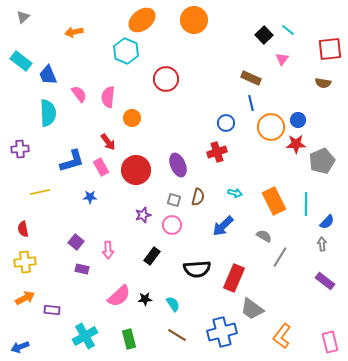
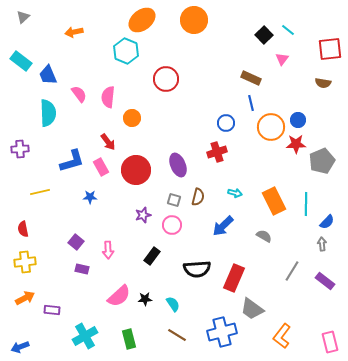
gray line at (280, 257): moved 12 px right, 14 px down
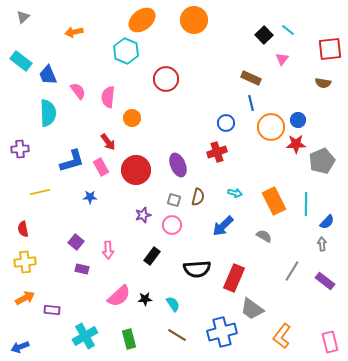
pink semicircle at (79, 94): moved 1 px left, 3 px up
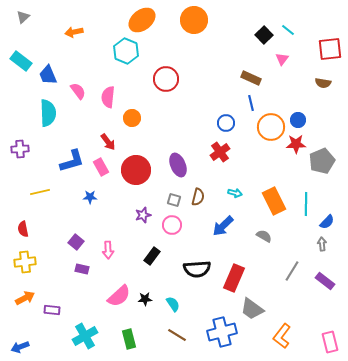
red cross at (217, 152): moved 3 px right; rotated 18 degrees counterclockwise
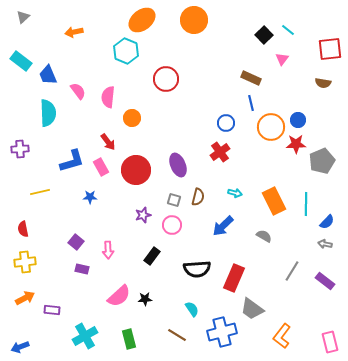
gray arrow at (322, 244): moved 3 px right; rotated 72 degrees counterclockwise
cyan semicircle at (173, 304): moved 19 px right, 5 px down
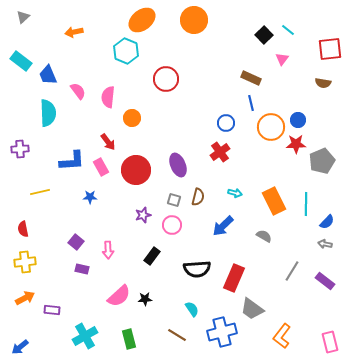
blue L-shape at (72, 161): rotated 12 degrees clockwise
blue arrow at (20, 347): rotated 18 degrees counterclockwise
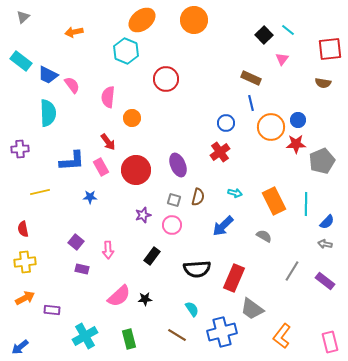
blue trapezoid at (48, 75): rotated 40 degrees counterclockwise
pink semicircle at (78, 91): moved 6 px left, 6 px up
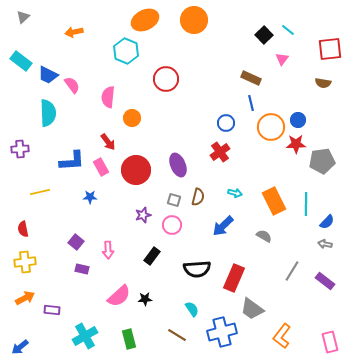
orange ellipse at (142, 20): moved 3 px right; rotated 12 degrees clockwise
gray pentagon at (322, 161): rotated 15 degrees clockwise
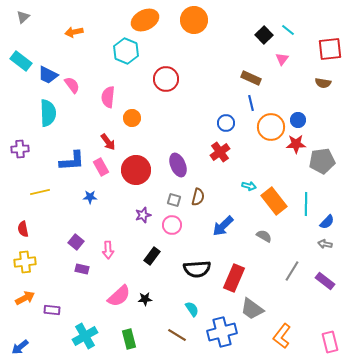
cyan arrow at (235, 193): moved 14 px right, 7 px up
orange rectangle at (274, 201): rotated 12 degrees counterclockwise
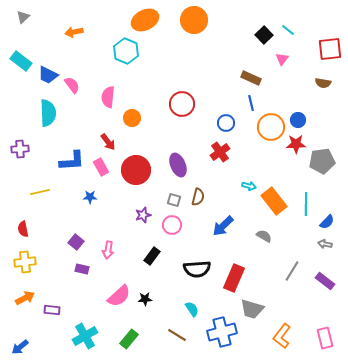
red circle at (166, 79): moved 16 px right, 25 px down
pink arrow at (108, 250): rotated 12 degrees clockwise
gray trapezoid at (252, 309): rotated 20 degrees counterclockwise
green rectangle at (129, 339): rotated 54 degrees clockwise
pink rectangle at (330, 342): moved 5 px left, 4 px up
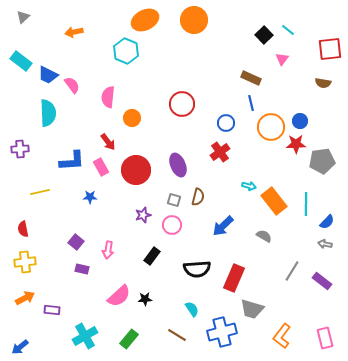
blue circle at (298, 120): moved 2 px right, 1 px down
purple rectangle at (325, 281): moved 3 px left
